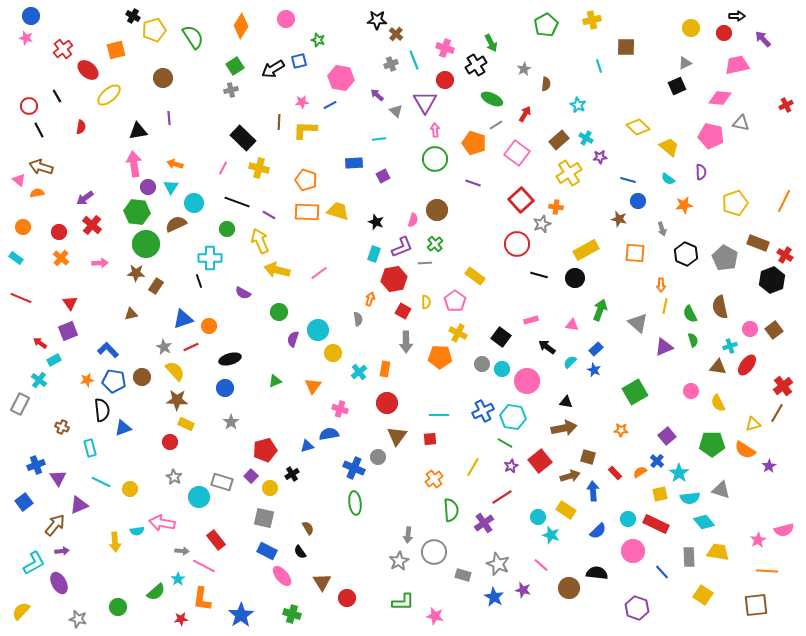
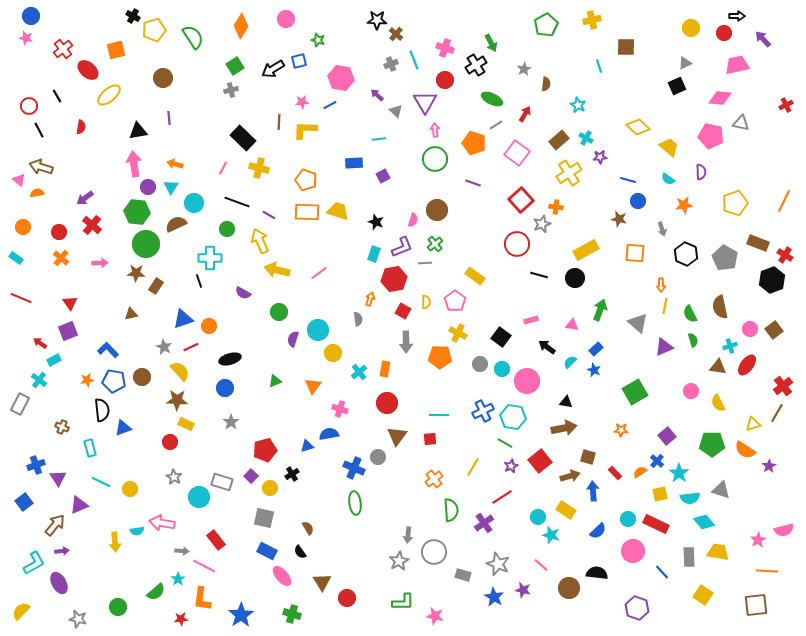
gray circle at (482, 364): moved 2 px left
yellow semicircle at (175, 371): moved 5 px right
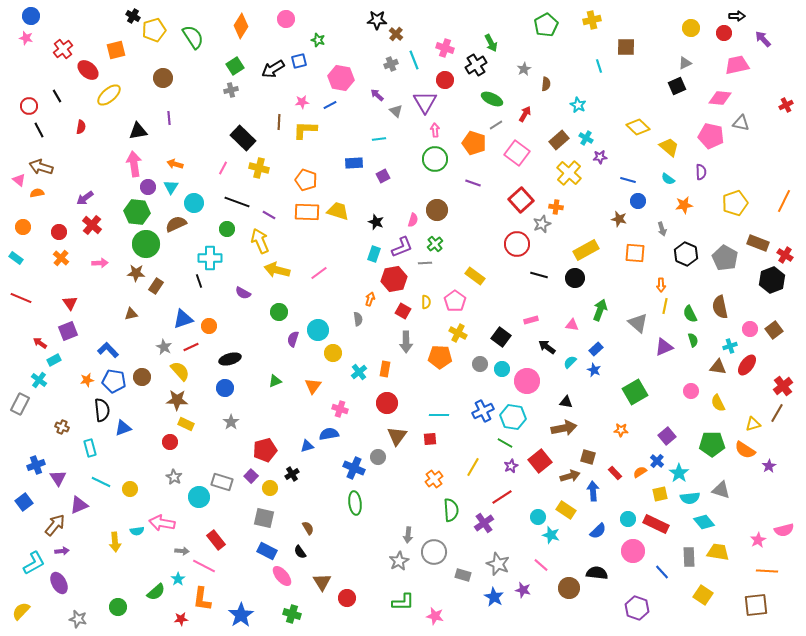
yellow cross at (569, 173): rotated 15 degrees counterclockwise
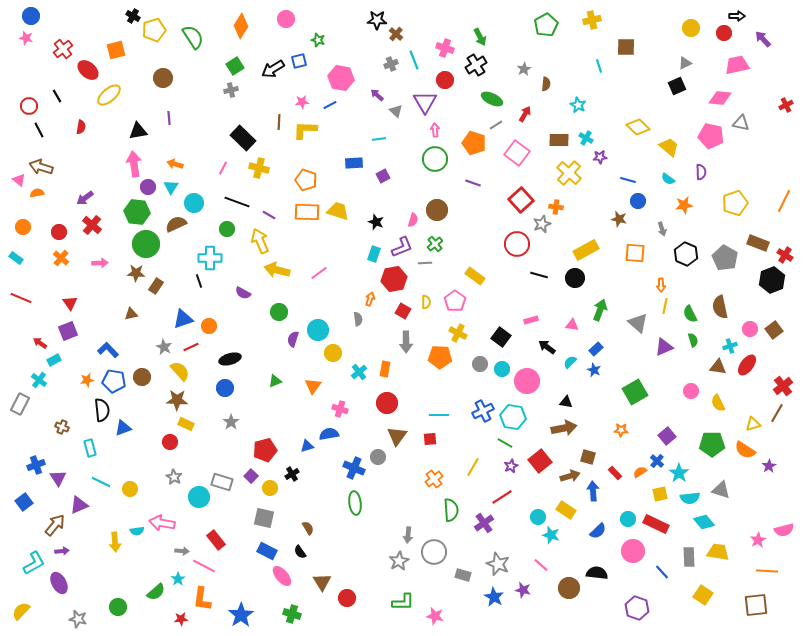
green arrow at (491, 43): moved 11 px left, 6 px up
brown rectangle at (559, 140): rotated 42 degrees clockwise
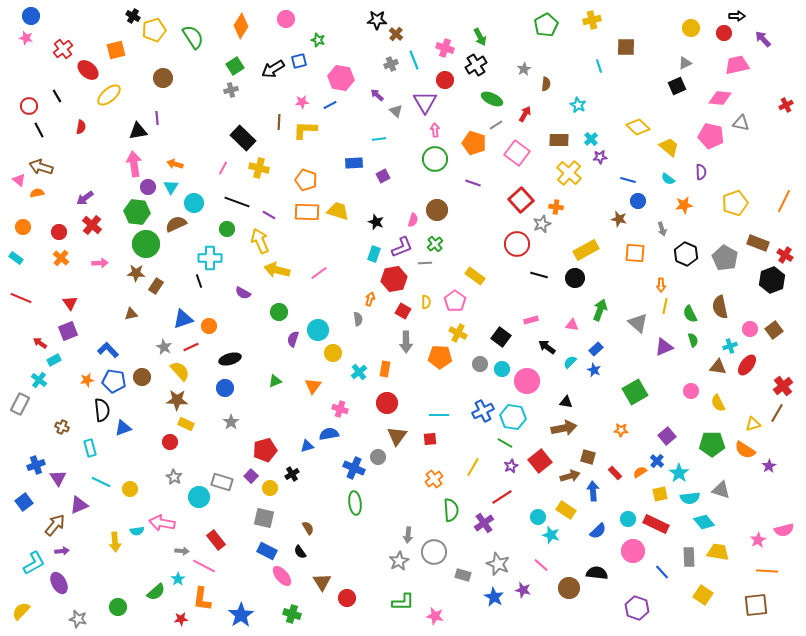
purple line at (169, 118): moved 12 px left
cyan cross at (586, 138): moved 5 px right, 1 px down; rotated 16 degrees clockwise
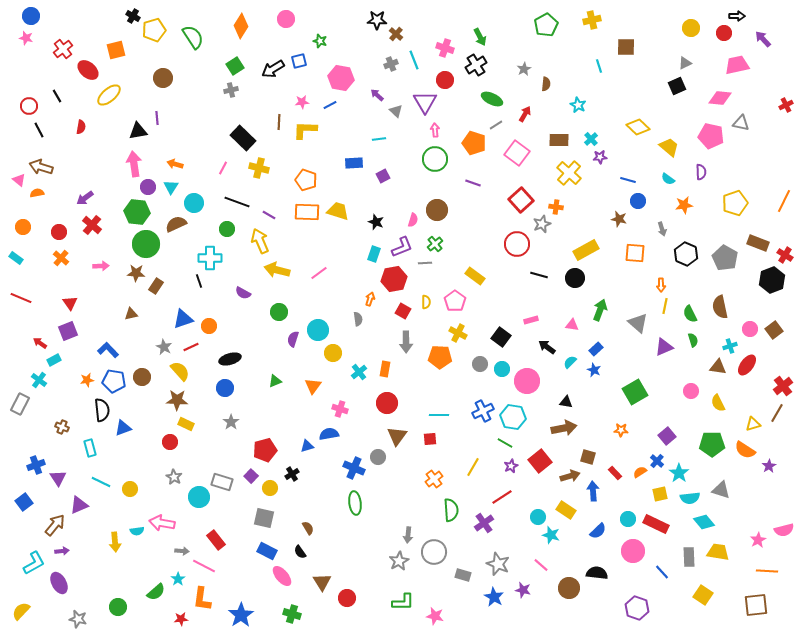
green star at (318, 40): moved 2 px right, 1 px down
pink arrow at (100, 263): moved 1 px right, 3 px down
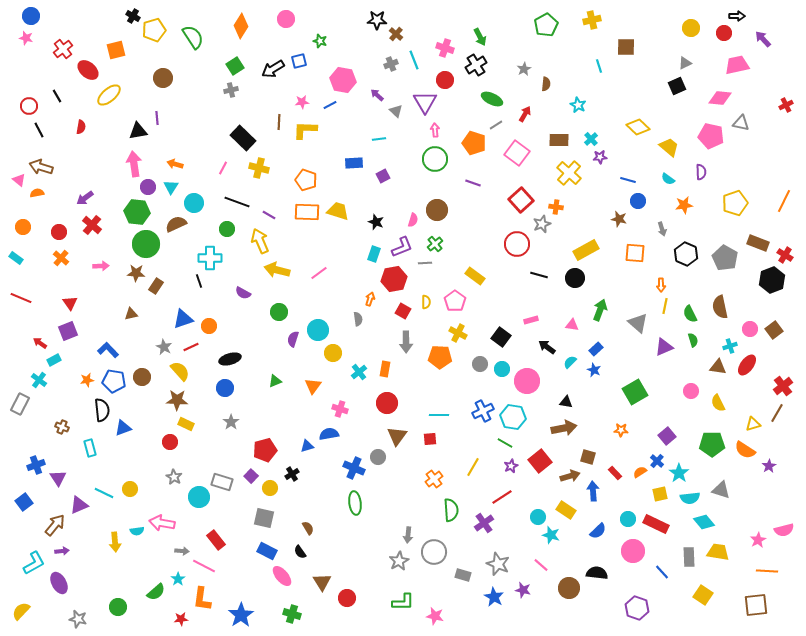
pink hexagon at (341, 78): moved 2 px right, 2 px down
cyan line at (101, 482): moved 3 px right, 11 px down
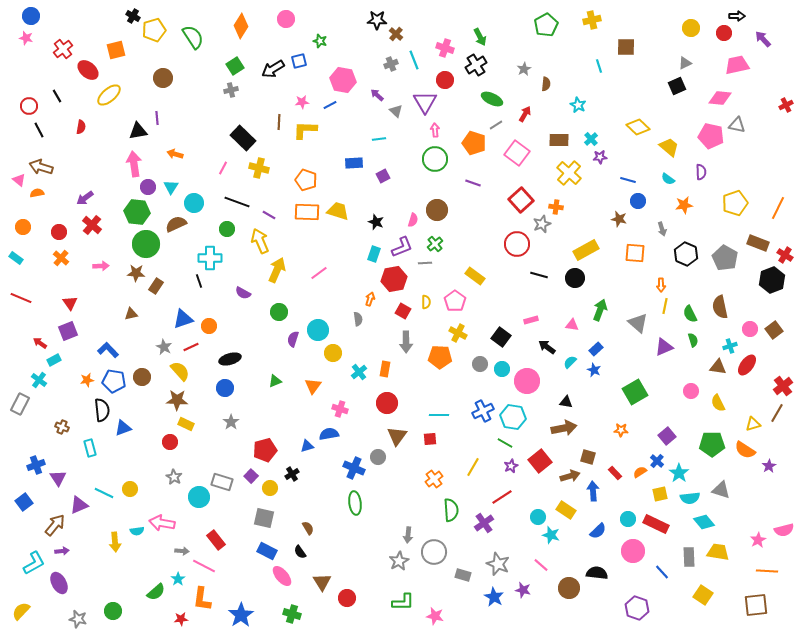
gray triangle at (741, 123): moved 4 px left, 2 px down
orange arrow at (175, 164): moved 10 px up
orange line at (784, 201): moved 6 px left, 7 px down
yellow arrow at (277, 270): rotated 100 degrees clockwise
green circle at (118, 607): moved 5 px left, 4 px down
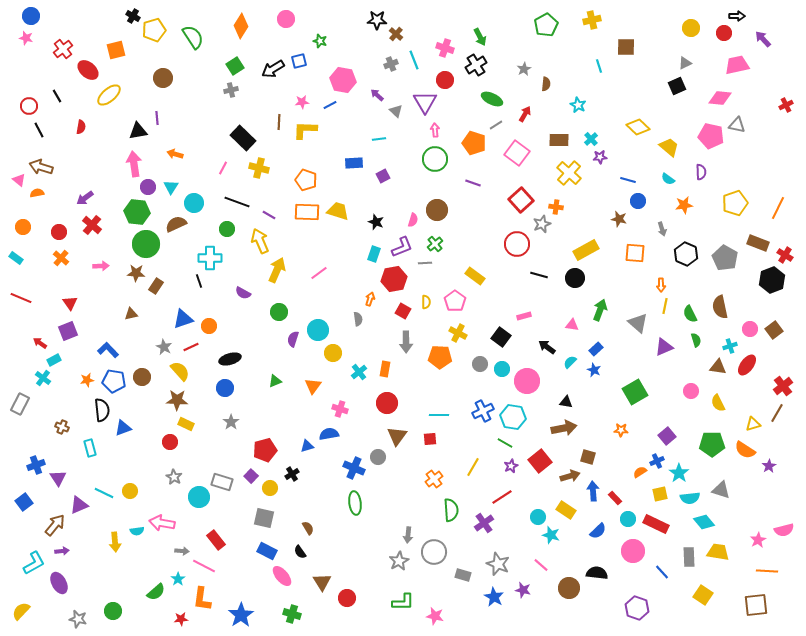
pink rectangle at (531, 320): moved 7 px left, 4 px up
green semicircle at (693, 340): moved 3 px right
cyan cross at (39, 380): moved 4 px right, 2 px up
blue cross at (657, 461): rotated 24 degrees clockwise
red rectangle at (615, 473): moved 25 px down
yellow circle at (130, 489): moved 2 px down
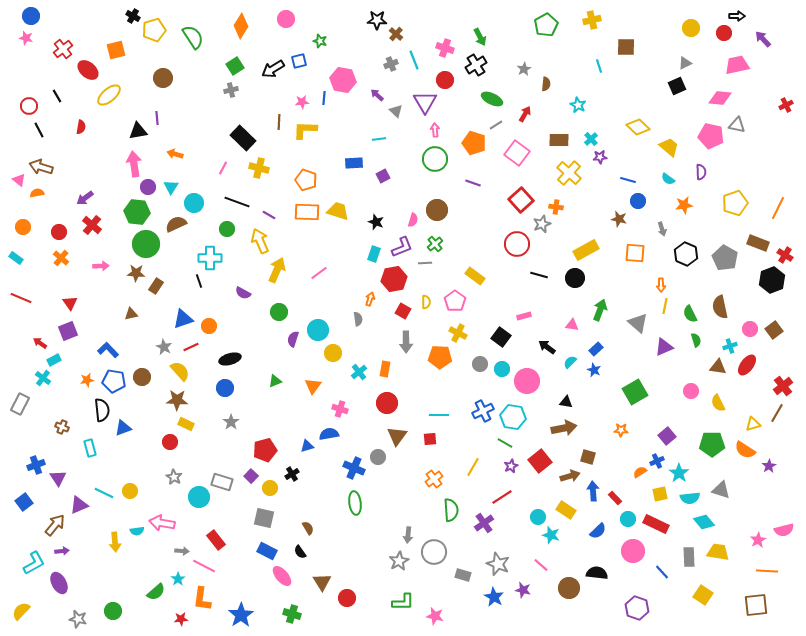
blue line at (330, 105): moved 6 px left, 7 px up; rotated 56 degrees counterclockwise
